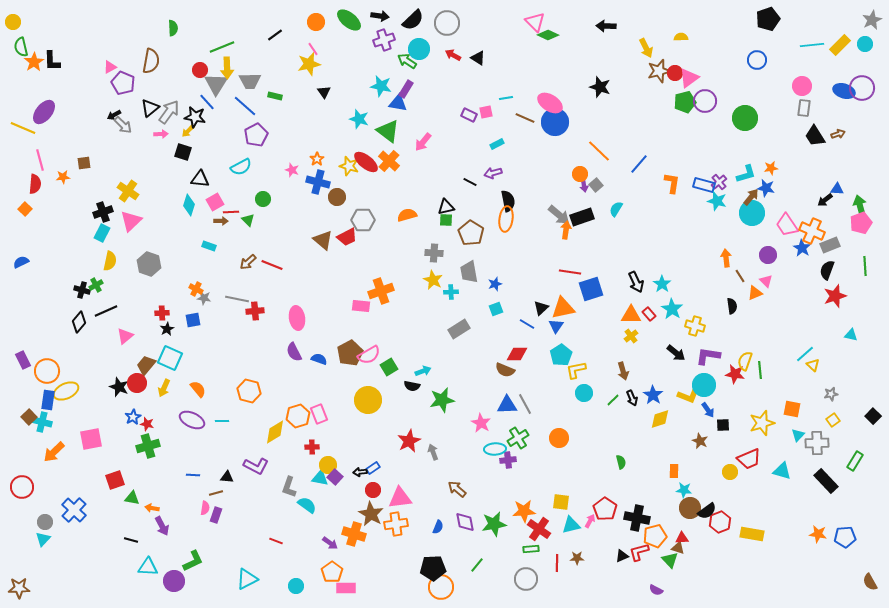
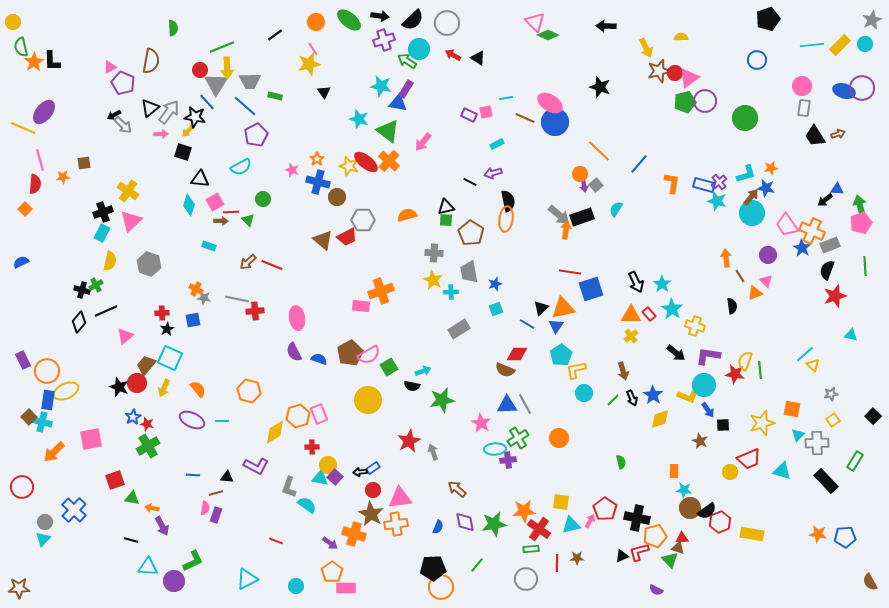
green cross at (148, 446): rotated 15 degrees counterclockwise
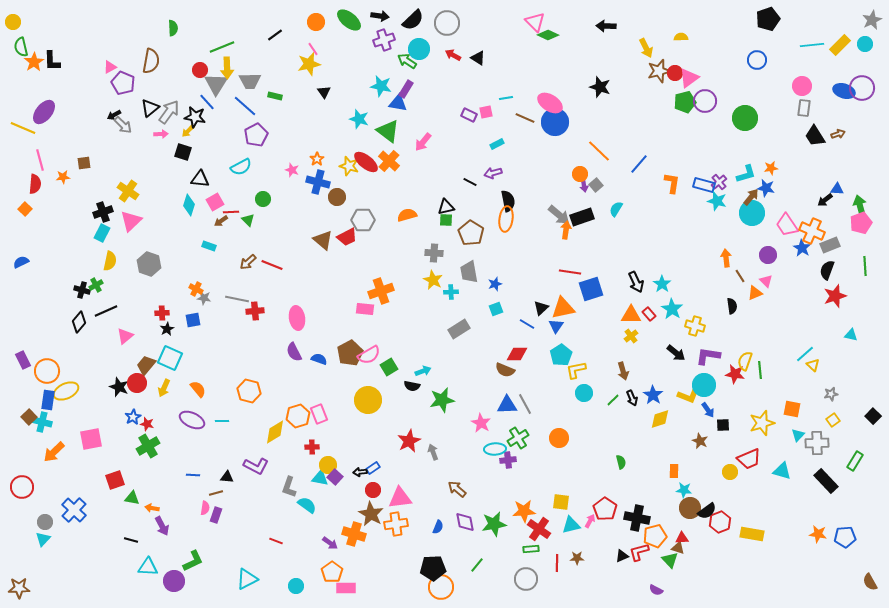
brown arrow at (221, 221): rotated 144 degrees clockwise
pink rectangle at (361, 306): moved 4 px right, 3 px down
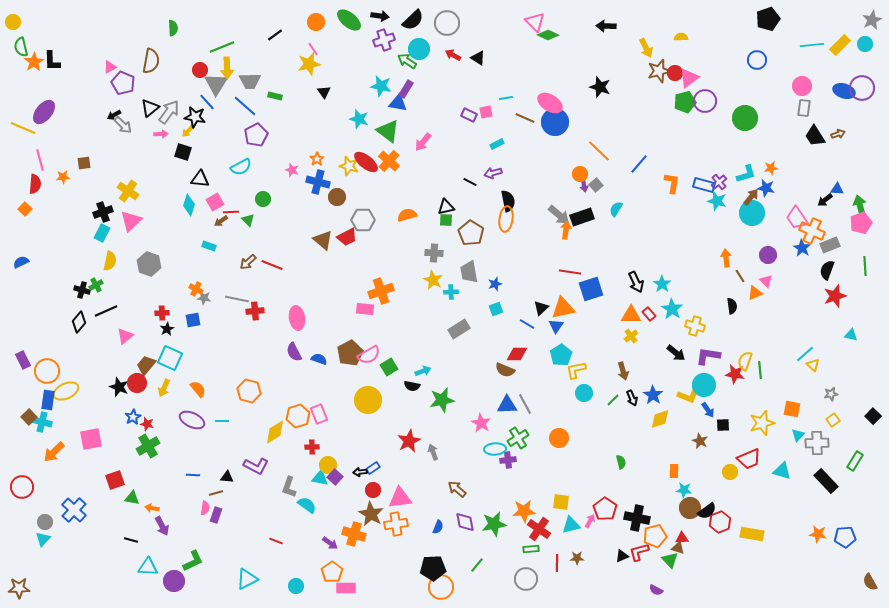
pink trapezoid at (787, 225): moved 10 px right, 7 px up
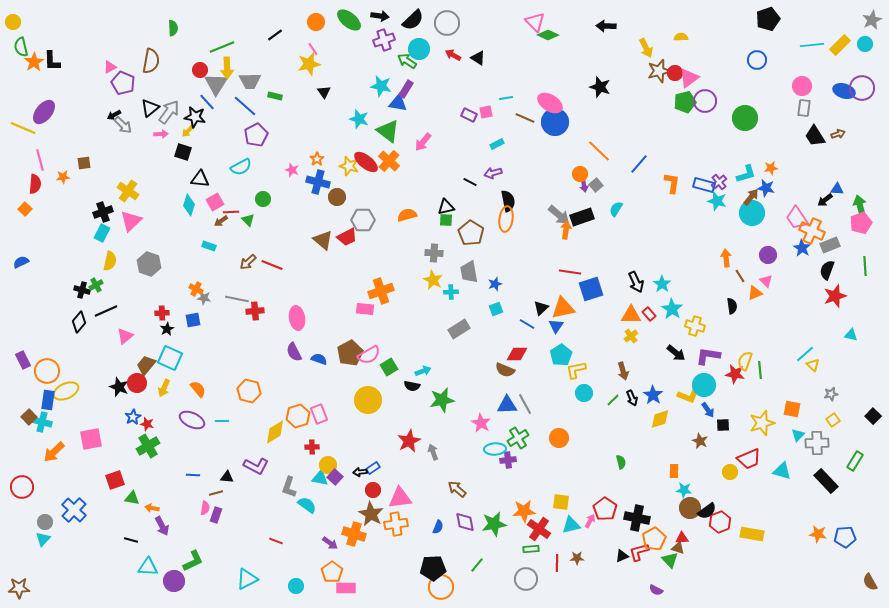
orange pentagon at (655, 536): moved 1 px left, 3 px down; rotated 15 degrees counterclockwise
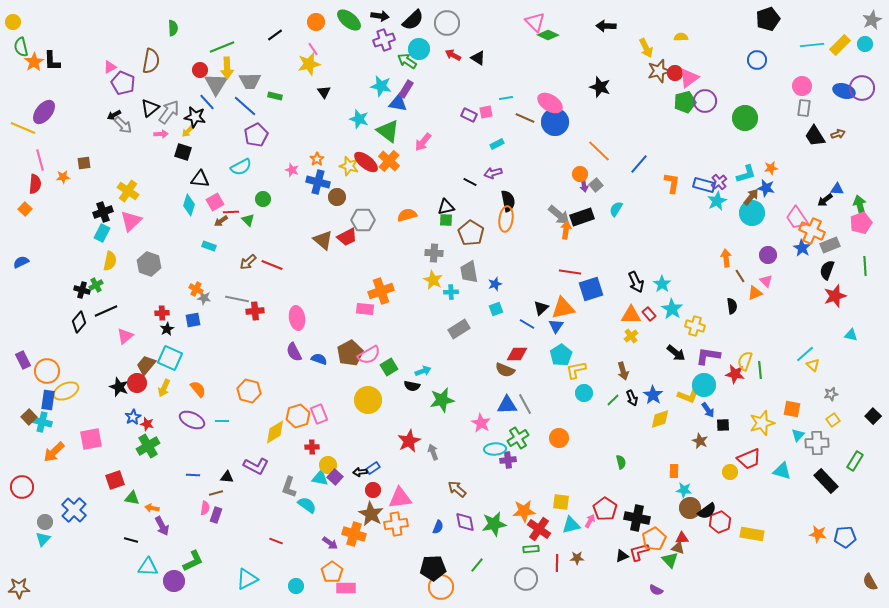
cyan star at (717, 201): rotated 30 degrees clockwise
